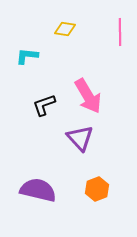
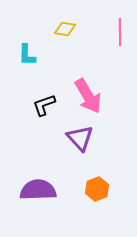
cyan L-shape: moved 1 px up; rotated 95 degrees counterclockwise
purple semicircle: rotated 15 degrees counterclockwise
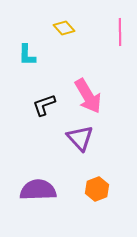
yellow diamond: moved 1 px left, 1 px up; rotated 40 degrees clockwise
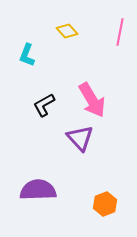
yellow diamond: moved 3 px right, 3 px down
pink line: rotated 12 degrees clockwise
cyan L-shape: rotated 20 degrees clockwise
pink arrow: moved 4 px right, 4 px down
black L-shape: rotated 10 degrees counterclockwise
orange hexagon: moved 8 px right, 15 px down
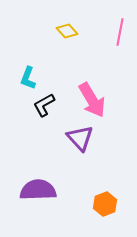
cyan L-shape: moved 1 px right, 23 px down
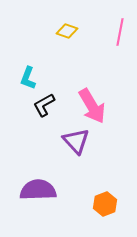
yellow diamond: rotated 30 degrees counterclockwise
pink arrow: moved 6 px down
purple triangle: moved 4 px left, 3 px down
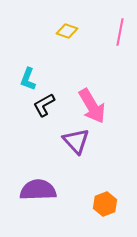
cyan L-shape: moved 1 px down
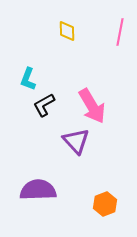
yellow diamond: rotated 70 degrees clockwise
